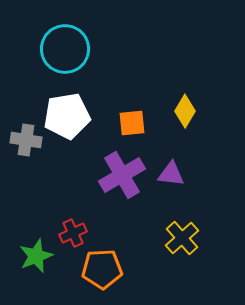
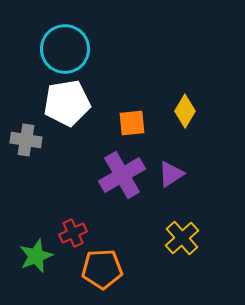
white pentagon: moved 13 px up
purple triangle: rotated 40 degrees counterclockwise
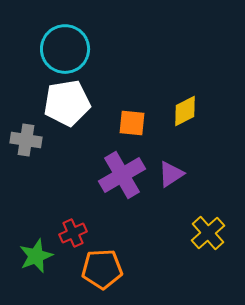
yellow diamond: rotated 32 degrees clockwise
orange square: rotated 12 degrees clockwise
yellow cross: moved 26 px right, 5 px up
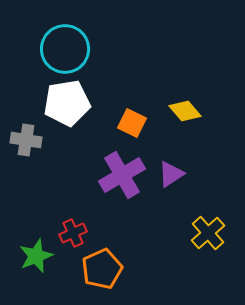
yellow diamond: rotated 76 degrees clockwise
orange square: rotated 20 degrees clockwise
orange pentagon: rotated 21 degrees counterclockwise
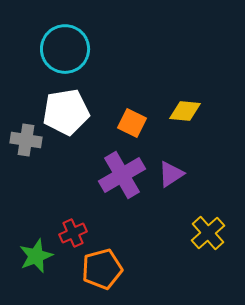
white pentagon: moved 1 px left, 9 px down
yellow diamond: rotated 44 degrees counterclockwise
orange pentagon: rotated 9 degrees clockwise
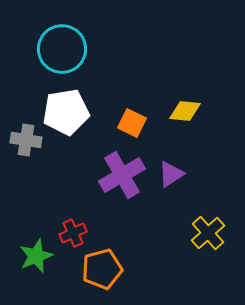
cyan circle: moved 3 px left
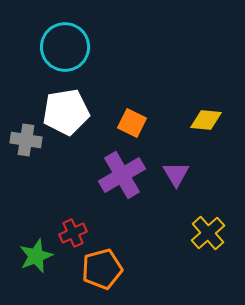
cyan circle: moved 3 px right, 2 px up
yellow diamond: moved 21 px right, 9 px down
purple triangle: moved 5 px right; rotated 28 degrees counterclockwise
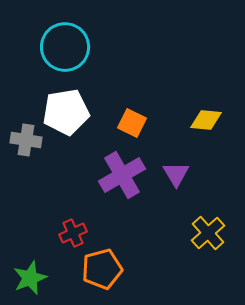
green star: moved 6 px left, 22 px down
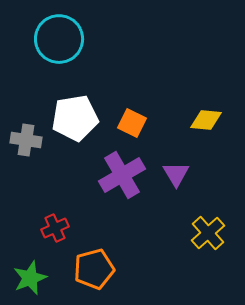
cyan circle: moved 6 px left, 8 px up
white pentagon: moved 9 px right, 6 px down
red cross: moved 18 px left, 5 px up
orange pentagon: moved 8 px left
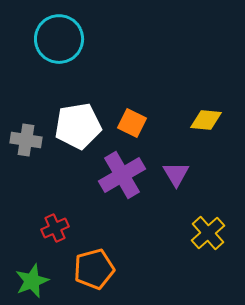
white pentagon: moved 3 px right, 8 px down
green star: moved 2 px right, 3 px down
